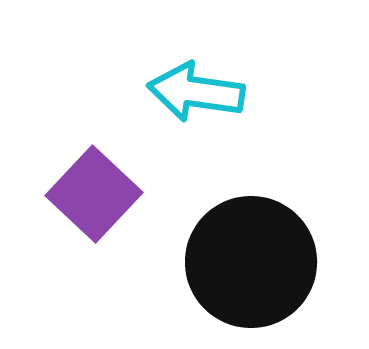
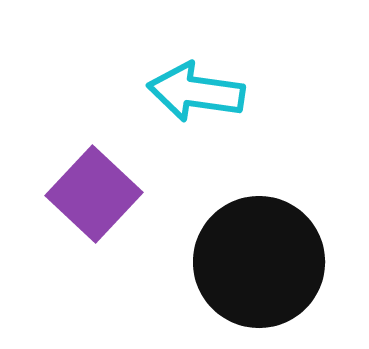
black circle: moved 8 px right
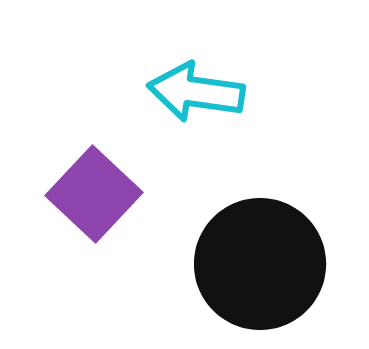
black circle: moved 1 px right, 2 px down
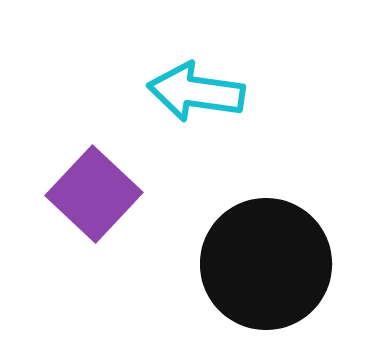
black circle: moved 6 px right
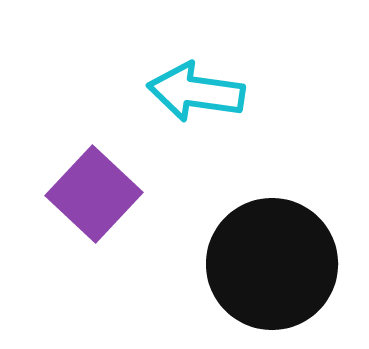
black circle: moved 6 px right
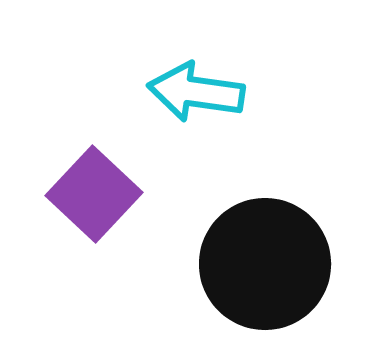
black circle: moved 7 px left
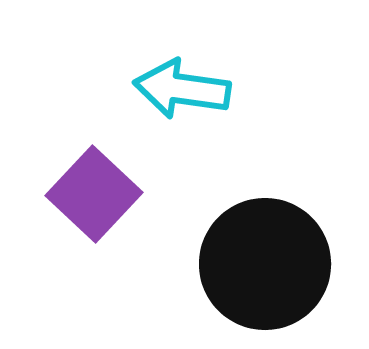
cyan arrow: moved 14 px left, 3 px up
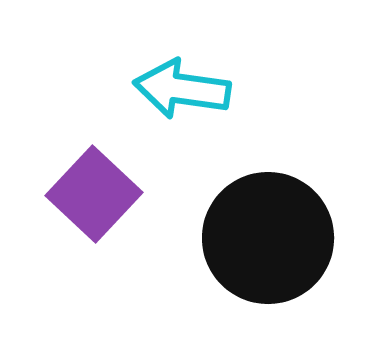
black circle: moved 3 px right, 26 px up
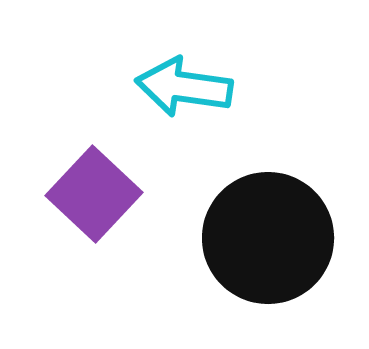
cyan arrow: moved 2 px right, 2 px up
